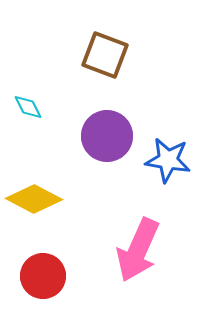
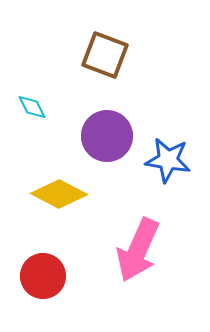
cyan diamond: moved 4 px right
yellow diamond: moved 25 px right, 5 px up
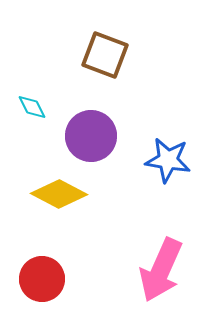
purple circle: moved 16 px left
pink arrow: moved 23 px right, 20 px down
red circle: moved 1 px left, 3 px down
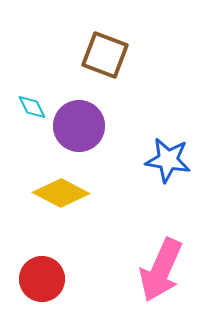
purple circle: moved 12 px left, 10 px up
yellow diamond: moved 2 px right, 1 px up
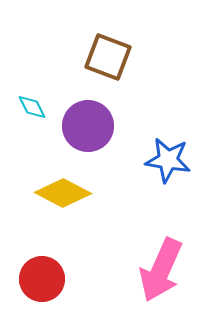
brown square: moved 3 px right, 2 px down
purple circle: moved 9 px right
yellow diamond: moved 2 px right
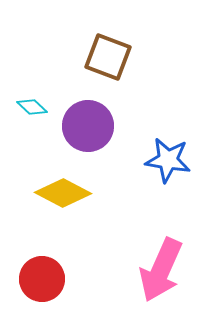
cyan diamond: rotated 20 degrees counterclockwise
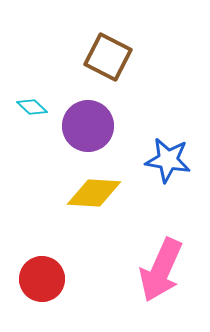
brown square: rotated 6 degrees clockwise
yellow diamond: moved 31 px right; rotated 24 degrees counterclockwise
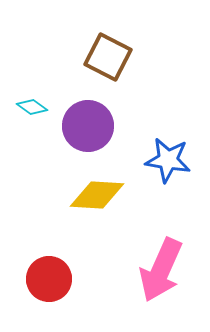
cyan diamond: rotated 8 degrees counterclockwise
yellow diamond: moved 3 px right, 2 px down
red circle: moved 7 px right
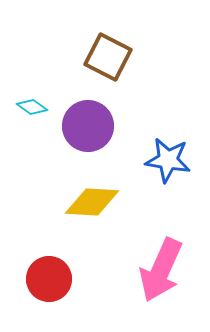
yellow diamond: moved 5 px left, 7 px down
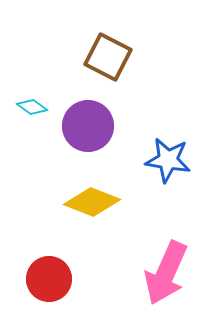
yellow diamond: rotated 18 degrees clockwise
pink arrow: moved 5 px right, 3 px down
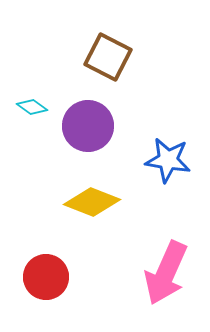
red circle: moved 3 px left, 2 px up
